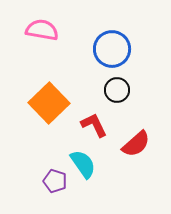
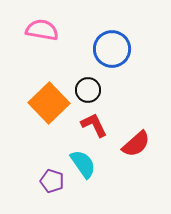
black circle: moved 29 px left
purple pentagon: moved 3 px left
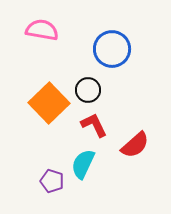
red semicircle: moved 1 px left, 1 px down
cyan semicircle: rotated 120 degrees counterclockwise
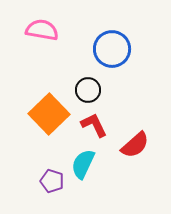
orange square: moved 11 px down
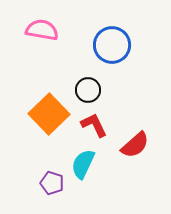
blue circle: moved 4 px up
purple pentagon: moved 2 px down
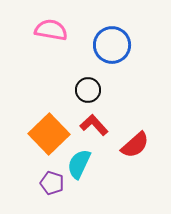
pink semicircle: moved 9 px right
orange square: moved 20 px down
red L-shape: rotated 16 degrees counterclockwise
cyan semicircle: moved 4 px left
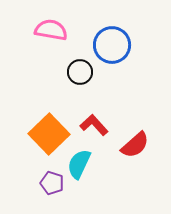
black circle: moved 8 px left, 18 px up
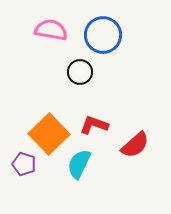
blue circle: moved 9 px left, 10 px up
red L-shape: rotated 28 degrees counterclockwise
purple pentagon: moved 28 px left, 19 px up
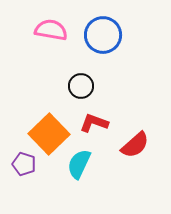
black circle: moved 1 px right, 14 px down
red L-shape: moved 2 px up
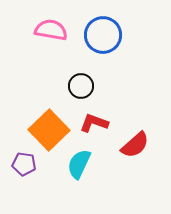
orange square: moved 4 px up
purple pentagon: rotated 10 degrees counterclockwise
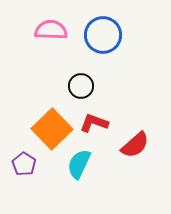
pink semicircle: rotated 8 degrees counterclockwise
orange square: moved 3 px right, 1 px up
purple pentagon: rotated 25 degrees clockwise
